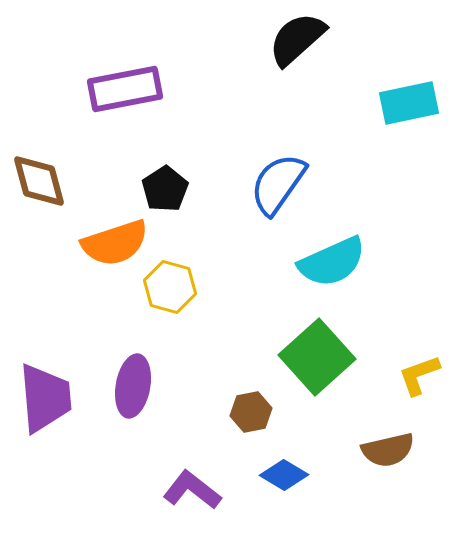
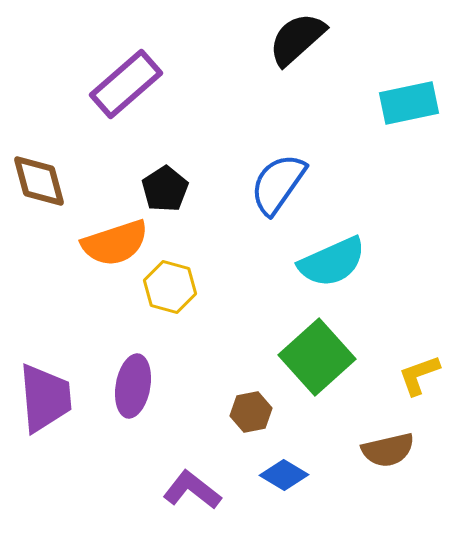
purple rectangle: moved 1 px right, 5 px up; rotated 30 degrees counterclockwise
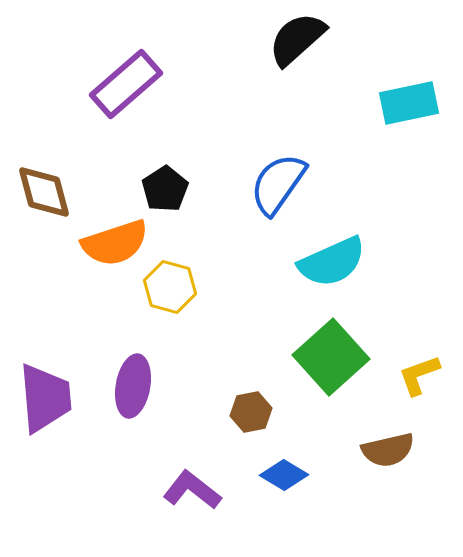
brown diamond: moved 5 px right, 11 px down
green square: moved 14 px right
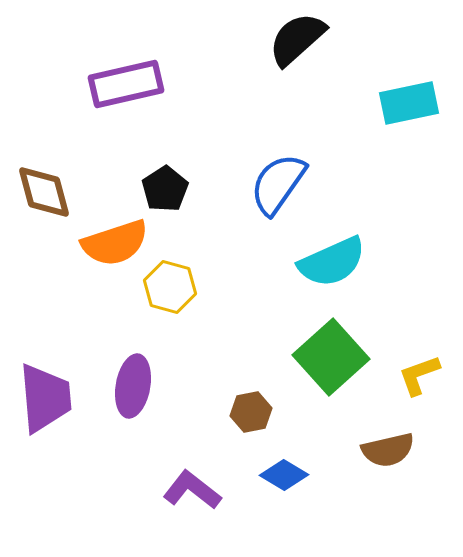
purple rectangle: rotated 28 degrees clockwise
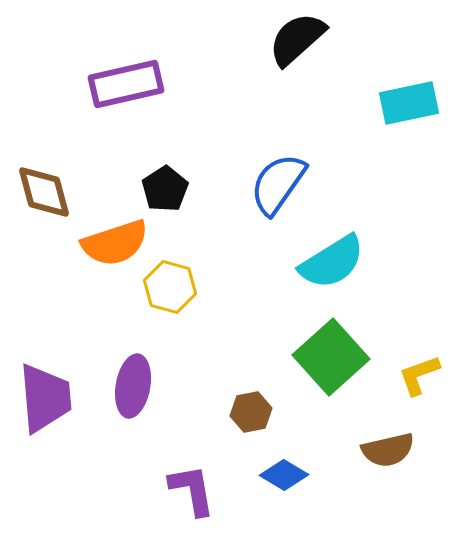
cyan semicircle: rotated 8 degrees counterclockwise
purple L-shape: rotated 42 degrees clockwise
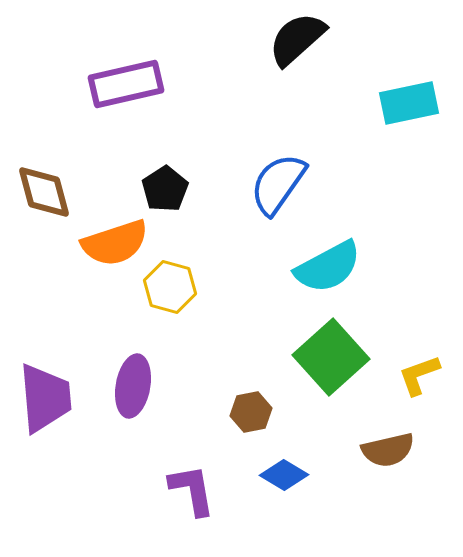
cyan semicircle: moved 4 px left, 5 px down; rotated 4 degrees clockwise
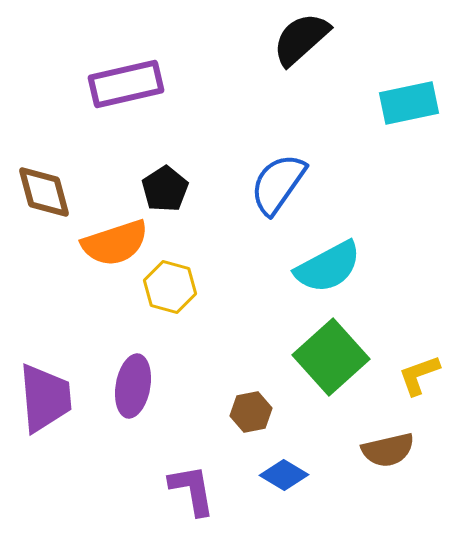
black semicircle: moved 4 px right
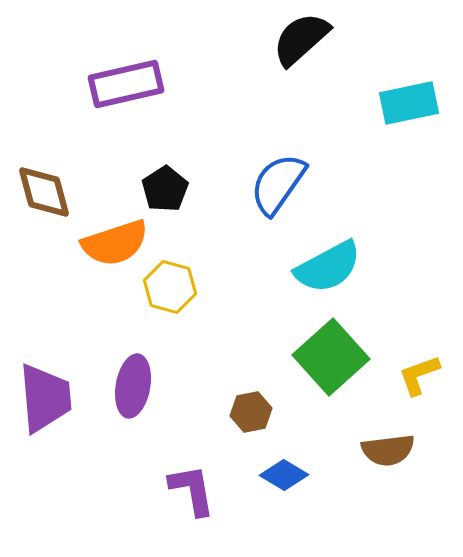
brown semicircle: rotated 6 degrees clockwise
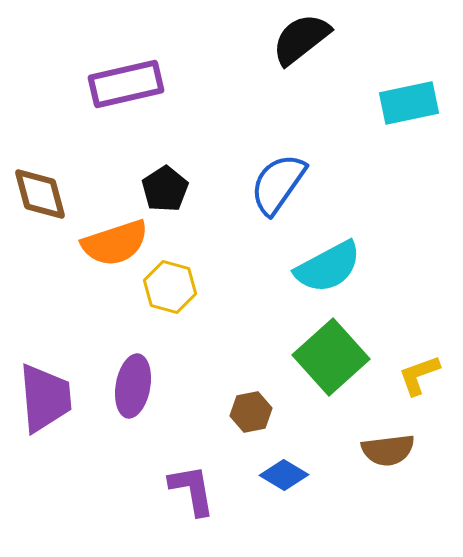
black semicircle: rotated 4 degrees clockwise
brown diamond: moved 4 px left, 2 px down
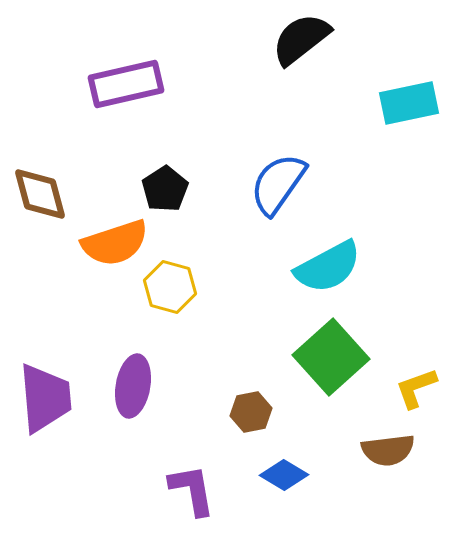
yellow L-shape: moved 3 px left, 13 px down
